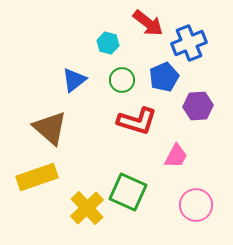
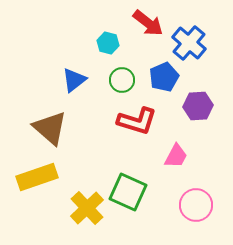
blue cross: rotated 28 degrees counterclockwise
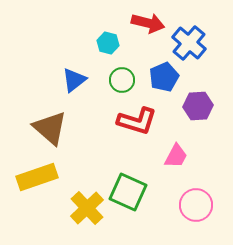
red arrow: rotated 24 degrees counterclockwise
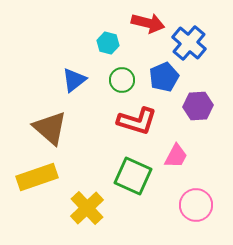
green square: moved 5 px right, 16 px up
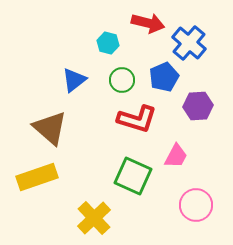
red L-shape: moved 2 px up
yellow cross: moved 7 px right, 10 px down
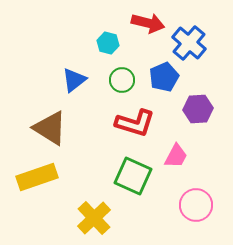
purple hexagon: moved 3 px down
red L-shape: moved 2 px left, 4 px down
brown triangle: rotated 9 degrees counterclockwise
